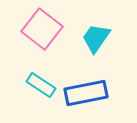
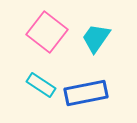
pink square: moved 5 px right, 3 px down
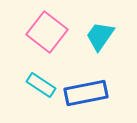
cyan trapezoid: moved 4 px right, 2 px up
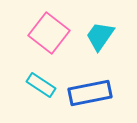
pink square: moved 2 px right, 1 px down
blue rectangle: moved 4 px right
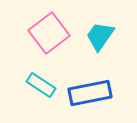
pink square: rotated 15 degrees clockwise
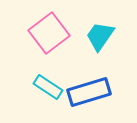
cyan rectangle: moved 7 px right, 2 px down
blue rectangle: moved 1 px left, 1 px up; rotated 6 degrees counterclockwise
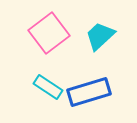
cyan trapezoid: rotated 12 degrees clockwise
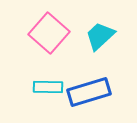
pink square: rotated 12 degrees counterclockwise
cyan rectangle: rotated 32 degrees counterclockwise
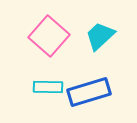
pink square: moved 3 px down
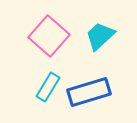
cyan rectangle: rotated 60 degrees counterclockwise
